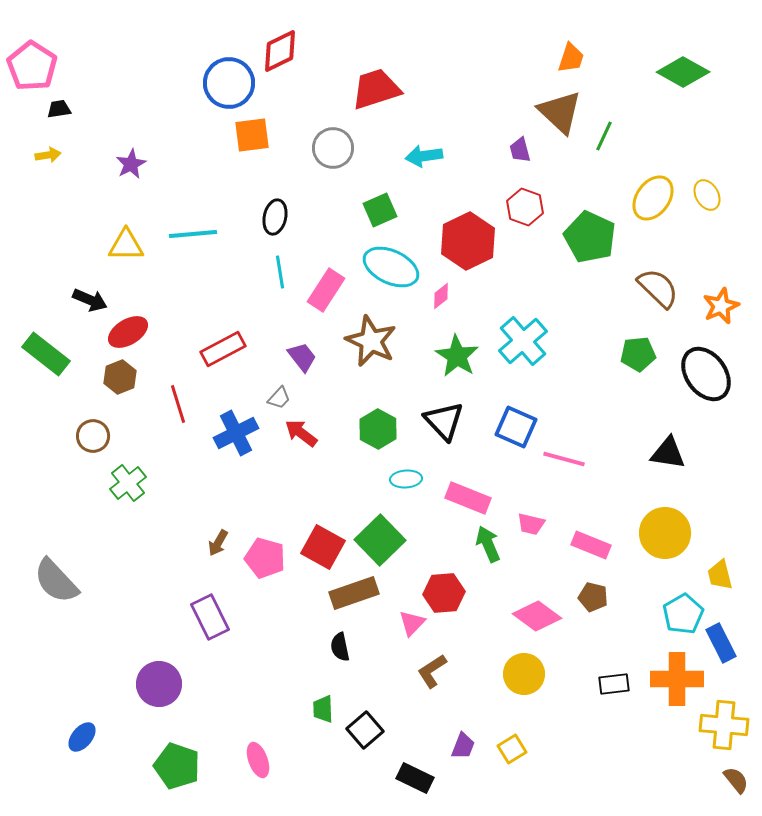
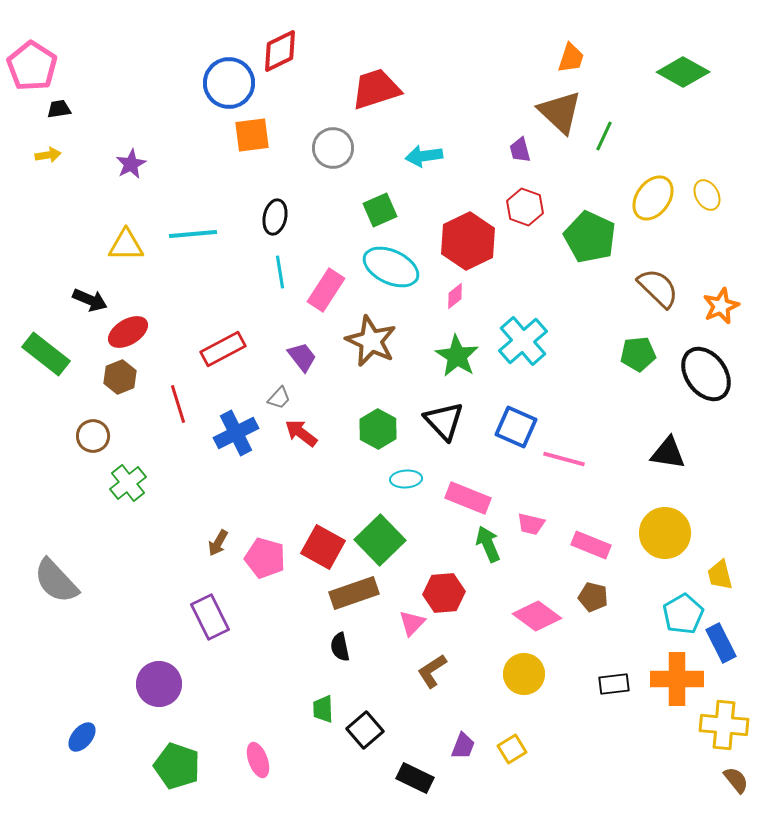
pink diamond at (441, 296): moved 14 px right
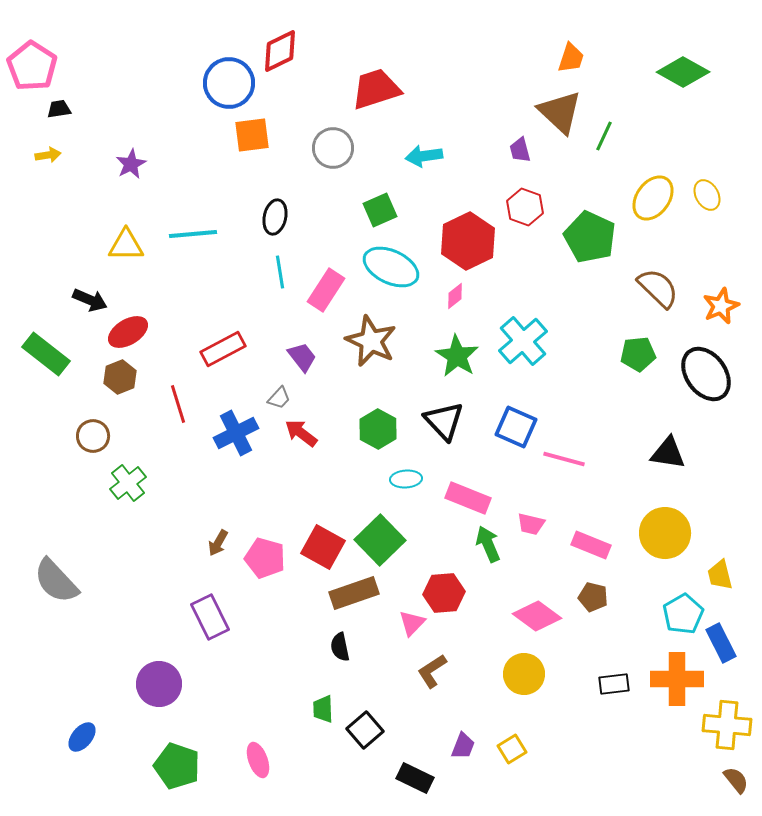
yellow cross at (724, 725): moved 3 px right
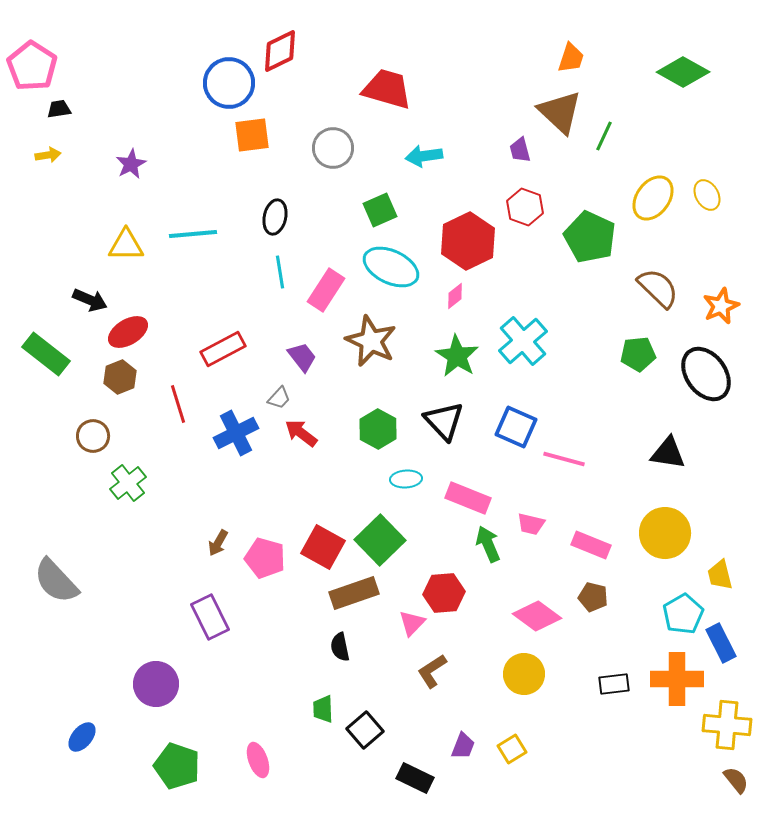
red trapezoid at (376, 89): moved 11 px right; rotated 34 degrees clockwise
purple circle at (159, 684): moved 3 px left
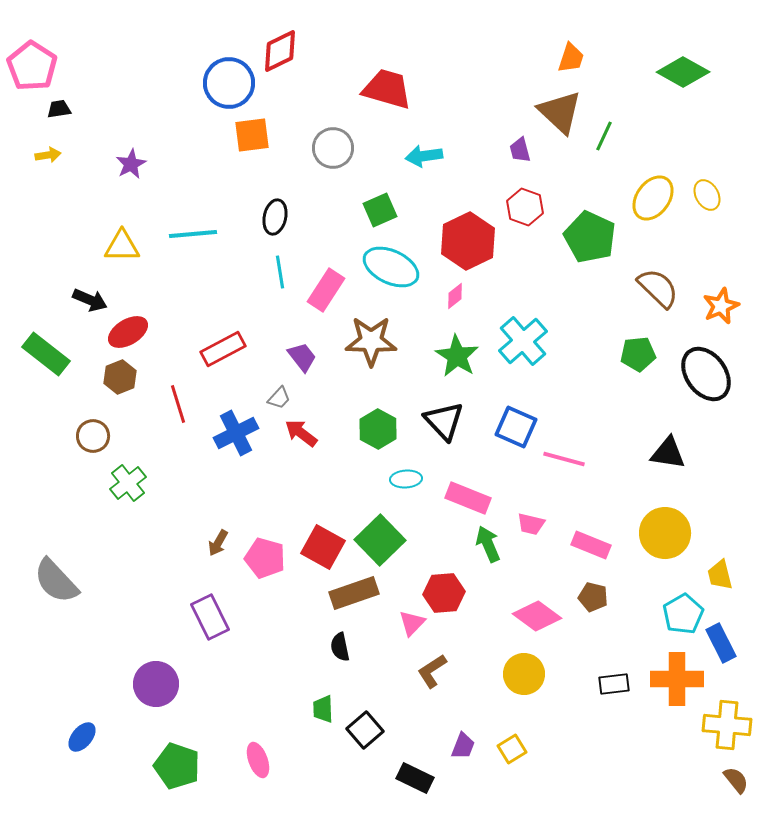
yellow triangle at (126, 245): moved 4 px left, 1 px down
brown star at (371, 341): rotated 24 degrees counterclockwise
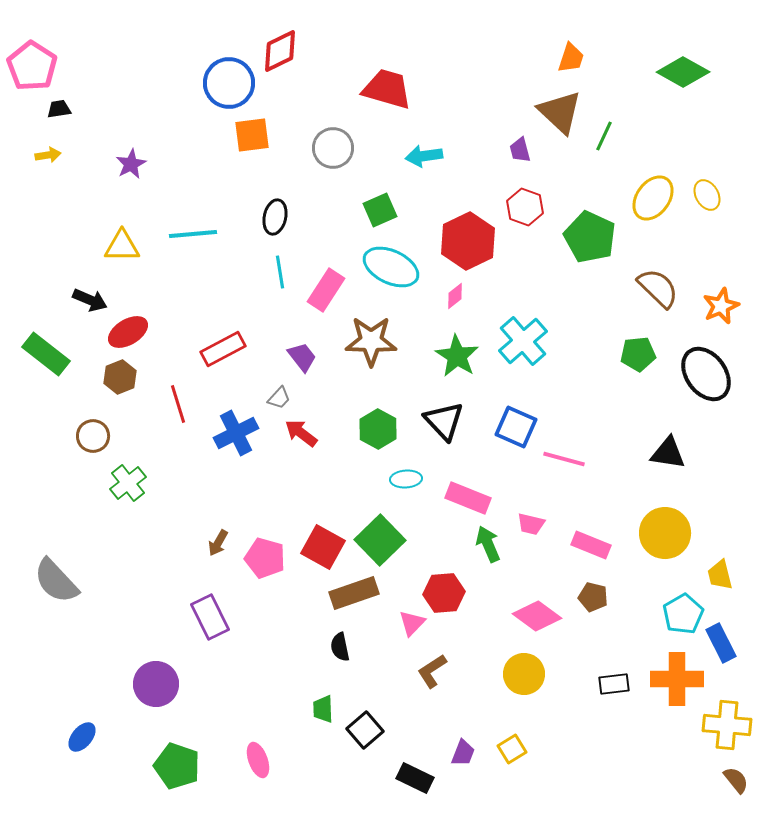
purple trapezoid at (463, 746): moved 7 px down
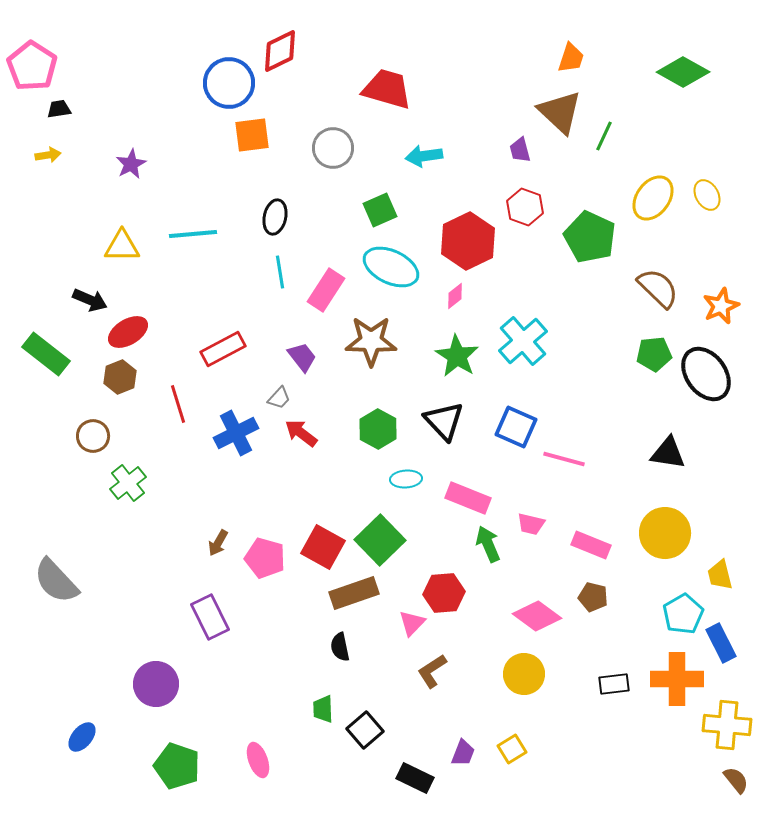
green pentagon at (638, 354): moved 16 px right
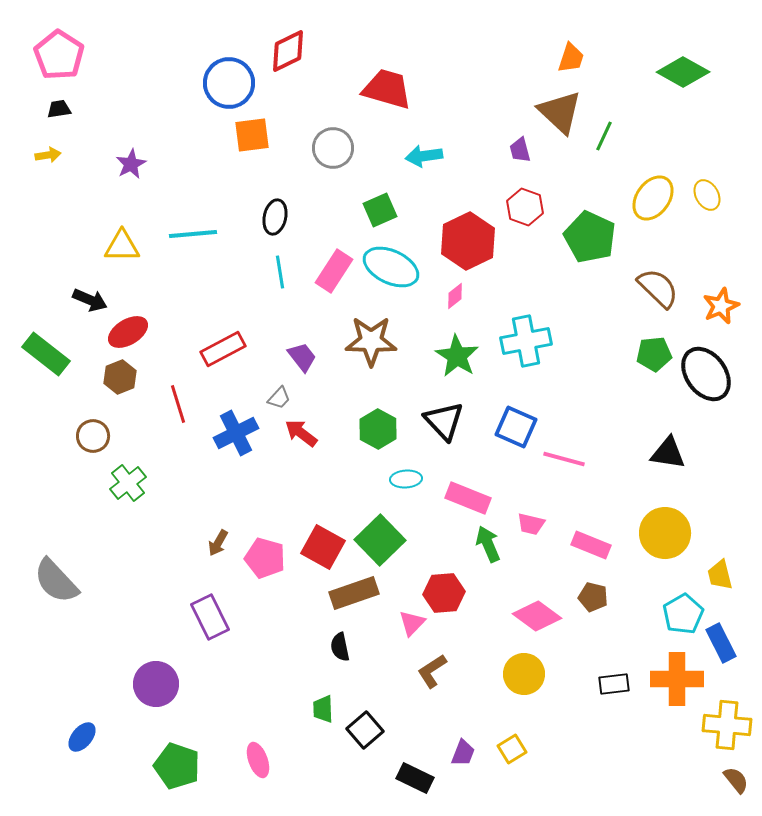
red diamond at (280, 51): moved 8 px right
pink pentagon at (32, 66): moved 27 px right, 11 px up
pink rectangle at (326, 290): moved 8 px right, 19 px up
cyan cross at (523, 341): moved 3 px right; rotated 30 degrees clockwise
